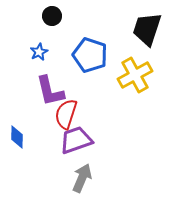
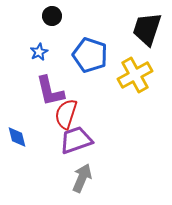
blue diamond: rotated 15 degrees counterclockwise
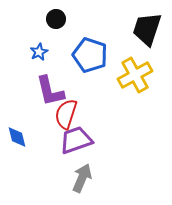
black circle: moved 4 px right, 3 px down
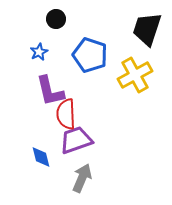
red semicircle: rotated 20 degrees counterclockwise
blue diamond: moved 24 px right, 20 px down
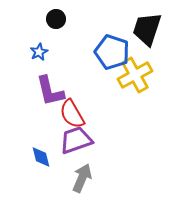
blue pentagon: moved 22 px right, 3 px up
red semicircle: moved 6 px right; rotated 28 degrees counterclockwise
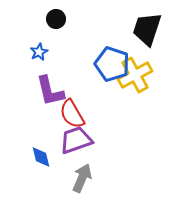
blue pentagon: moved 12 px down
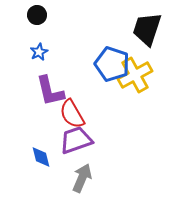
black circle: moved 19 px left, 4 px up
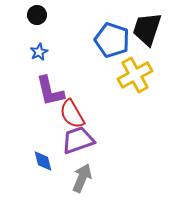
blue pentagon: moved 24 px up
purple trapezoid: moved 2 px right
blue diamond: moved 2 px right, 4 px down
